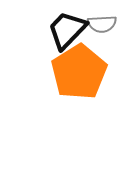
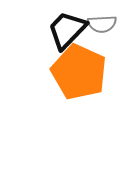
orange pentagon: rotated 16 degrees counterclockwise
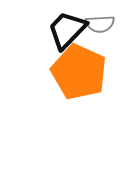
gray semicircle: moved 2 px left
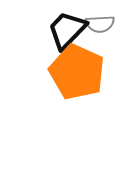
orange pentagon: moved 2 px left
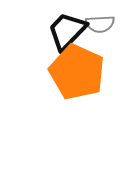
black trapezoid: moved 1 px down
